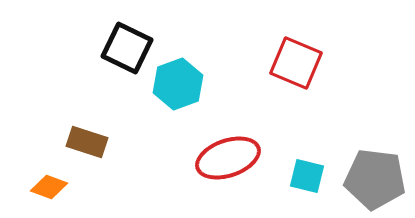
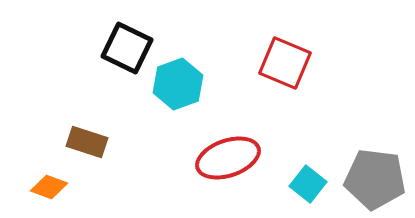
red square: moved 11 px left
cyan square: moved 1 px right, 8 px down; rotated 24 degrees clockwise
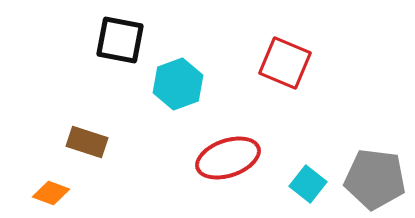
black square: moved 7 px left, 8 px up; rotated 15 degrees counterclockwise
orange diamond: moved 2 px right, 6 px down
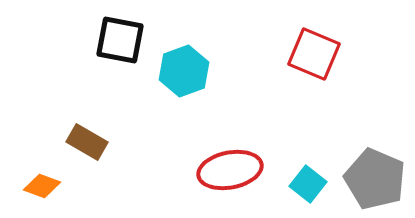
red square: moved 29 px right, 9 px up
cyan hexagon: moved 6 px right, 13 px up
brown rectangle: rotated 12 degrees clockwise
red ellipse: moved 2 px right, 12 px down; rotated 8 degrees clockwise
gray pentagon: rotated 16 degrees clockwise
orange diamond: moved 9 px left, 7 px up
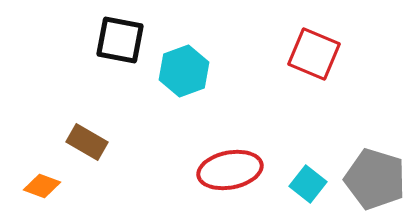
gray pentagon: rotated 6 degrees counterclockwise
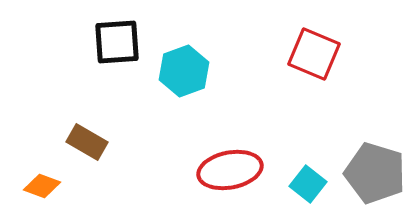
black square: moved 3 px left, 2 px down; rotated 15 degrees counterclockwise
gray pentagon: moved 6 px up
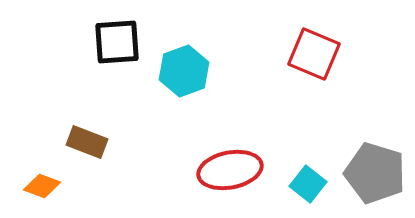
brown rectangle: rotated 9 degrees counterclockwise
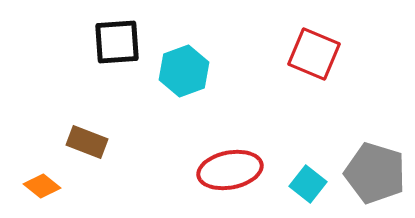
orange diamond: rotated 18 degrees clockwise
